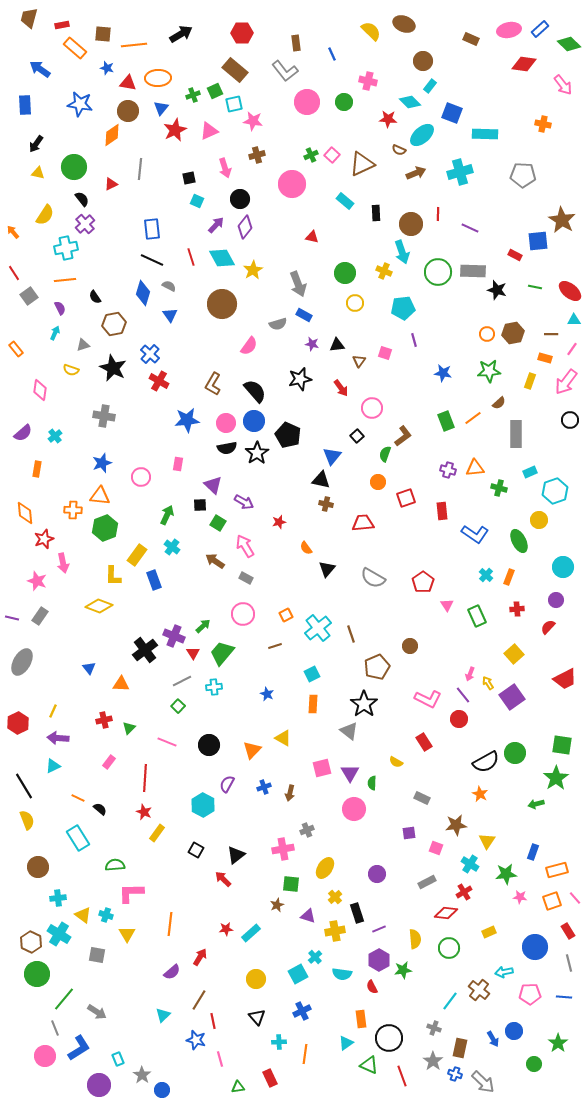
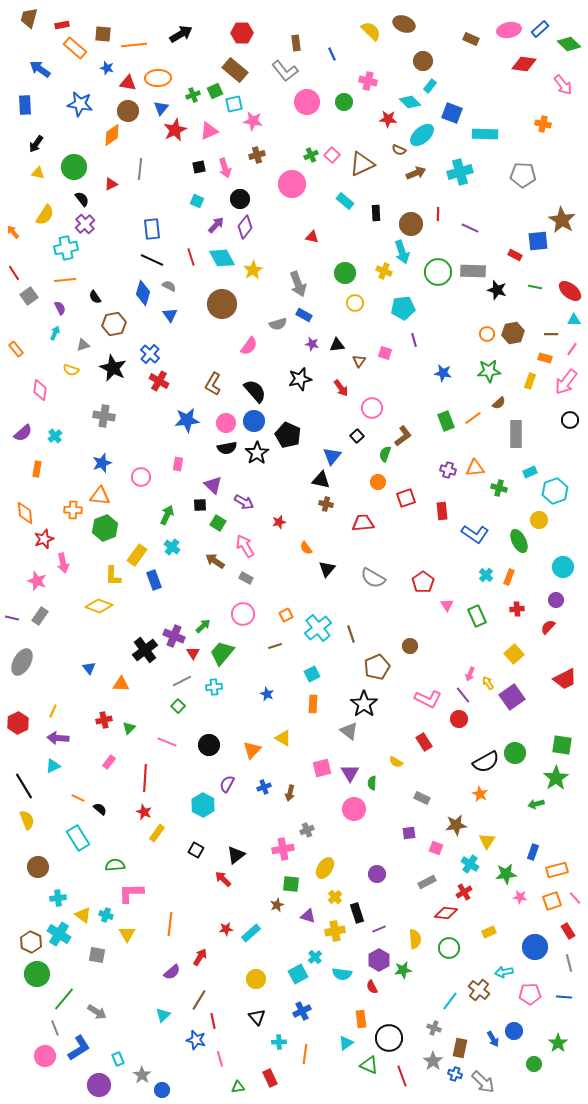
black square at (189, 178): moved 10 px right, 11 px up
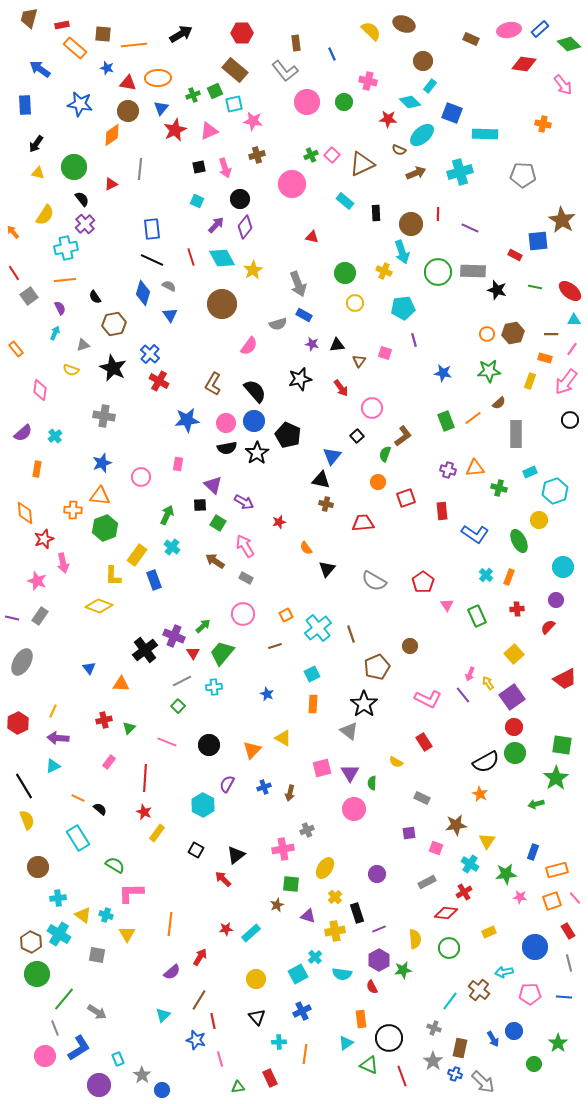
gray semicircle at (373, 578): moved 1 px right, 3 px down
red circle at (459, 719): moved 55 px right, 8 px down
green semicircle at (115, 865): rotated 36 degrees clockwise
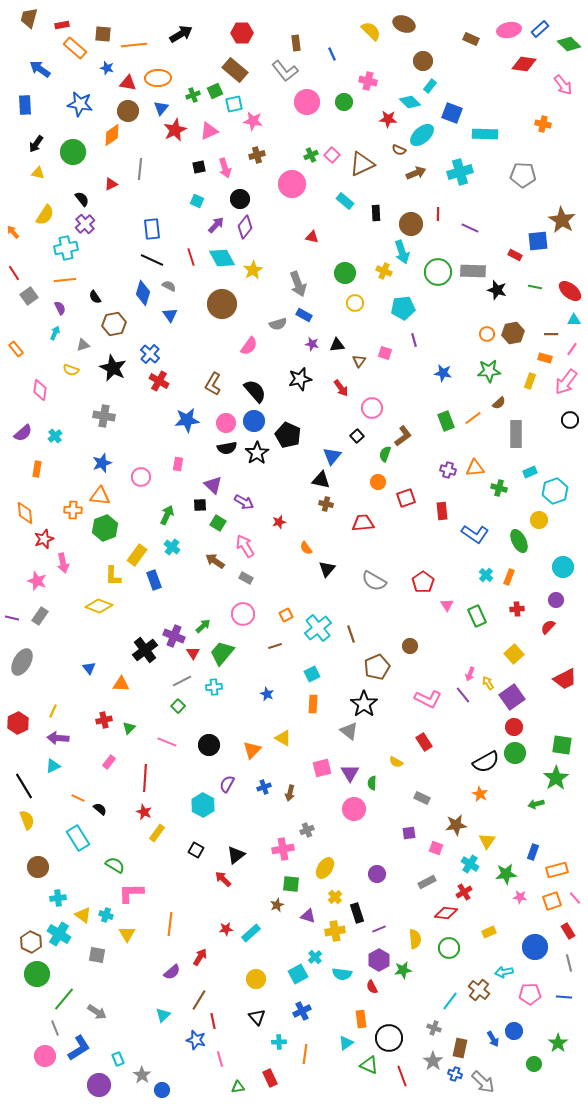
green circle at (74, 167): moved 1 px left, 15 px up
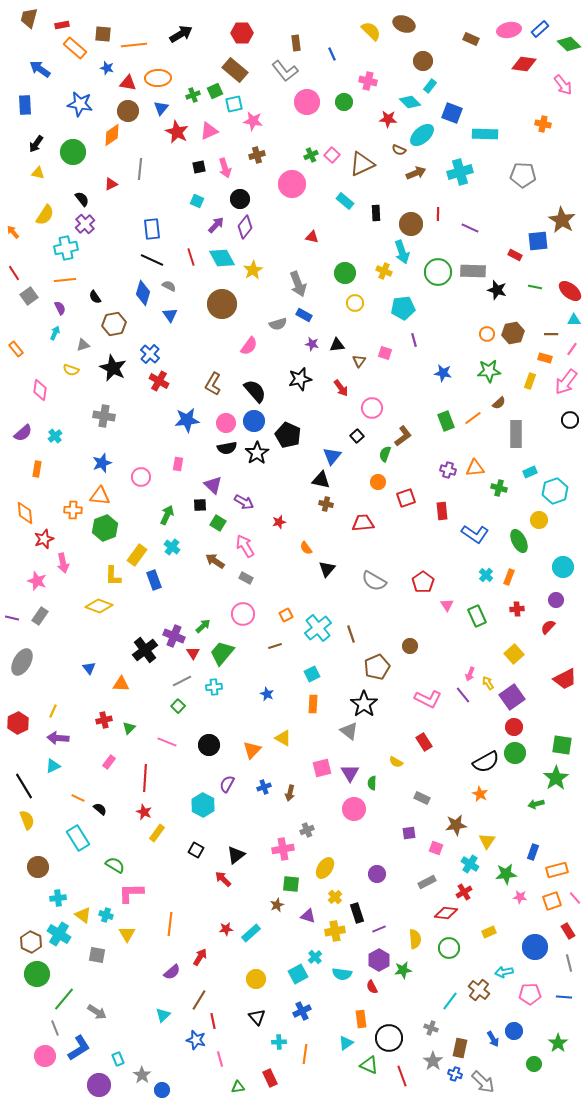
red star at (175, 130): moved 2 px right, 2 px down; rotated 20 degrees counterclockwise
gray cross at (434, 1028): moved 3 px left
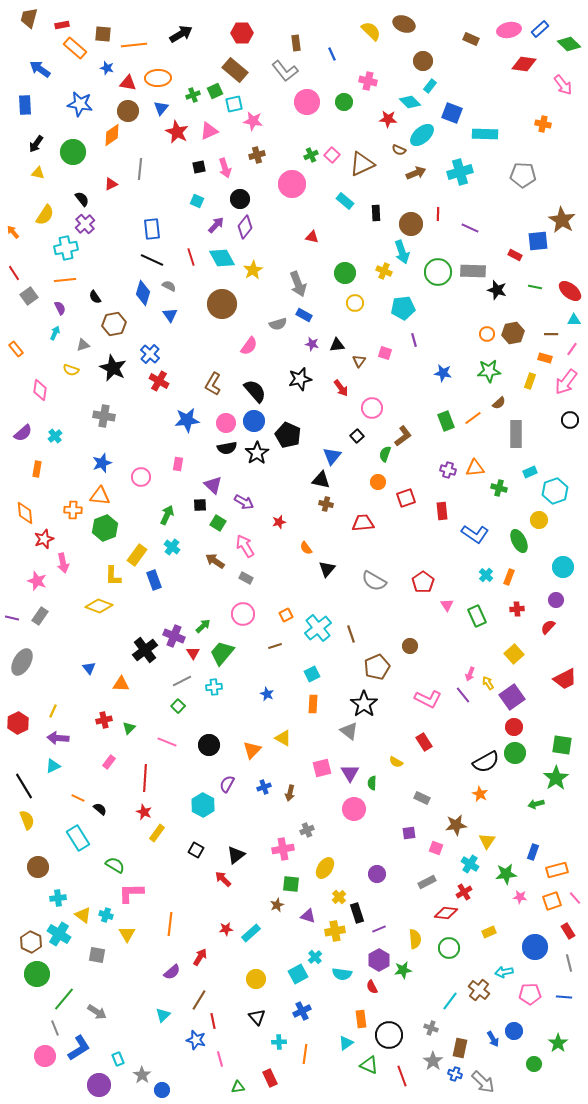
yellow cross at (335, 897): moved 4 px right
black circle at (389, 1038): moved 3 px up
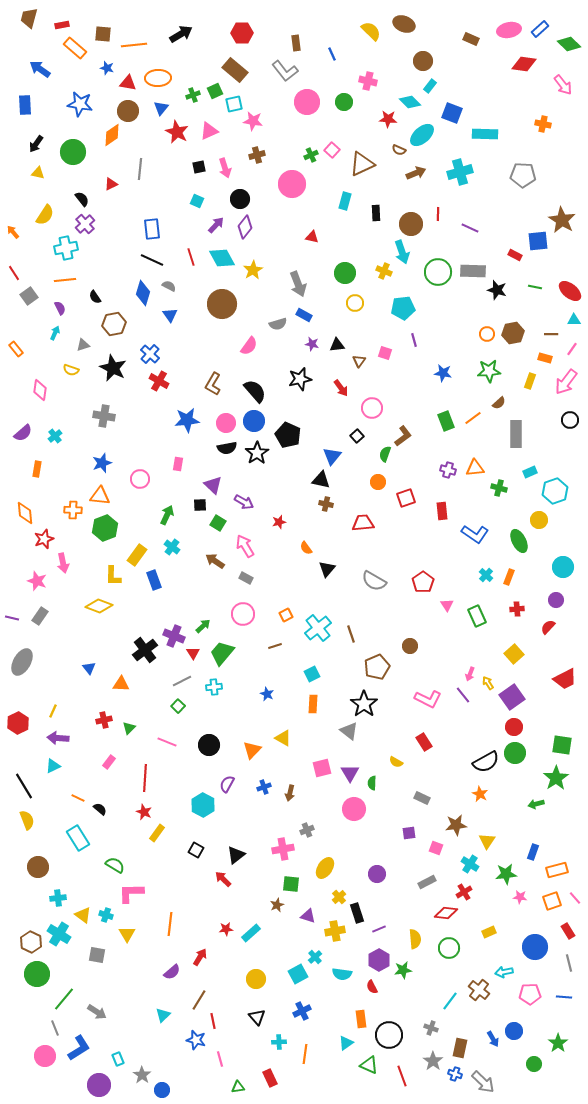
pink square at (332, 155): moved 5 px up
cyan rectangle at (345, 201): rotated 66 degrees clockwise
pink circle at (141, 477): moved 1 px left, 2 px down
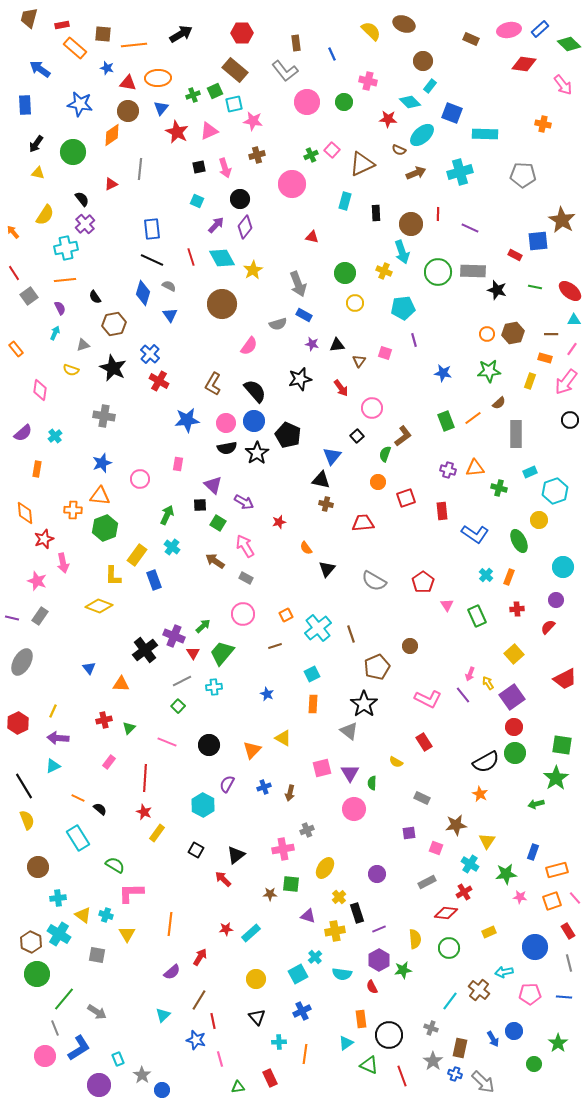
brown star at (277, 905): moved 7 px left, 11 px up; rotated 24 degrees clockwise
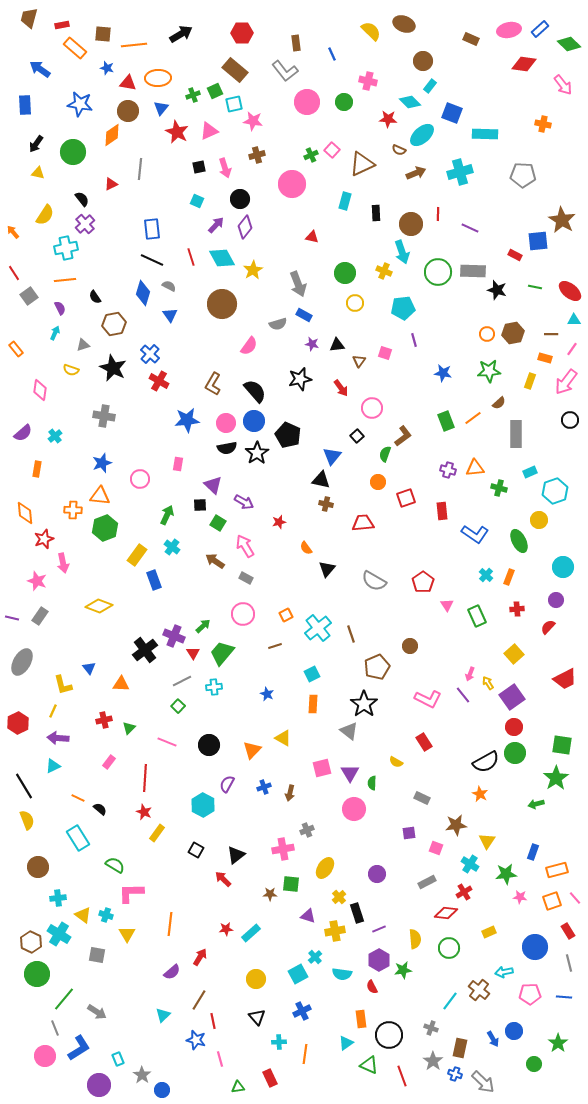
yellow L-shape at (113, 576): moved 50 px left, 109 px down; rotated 15 degrees counterclockwise
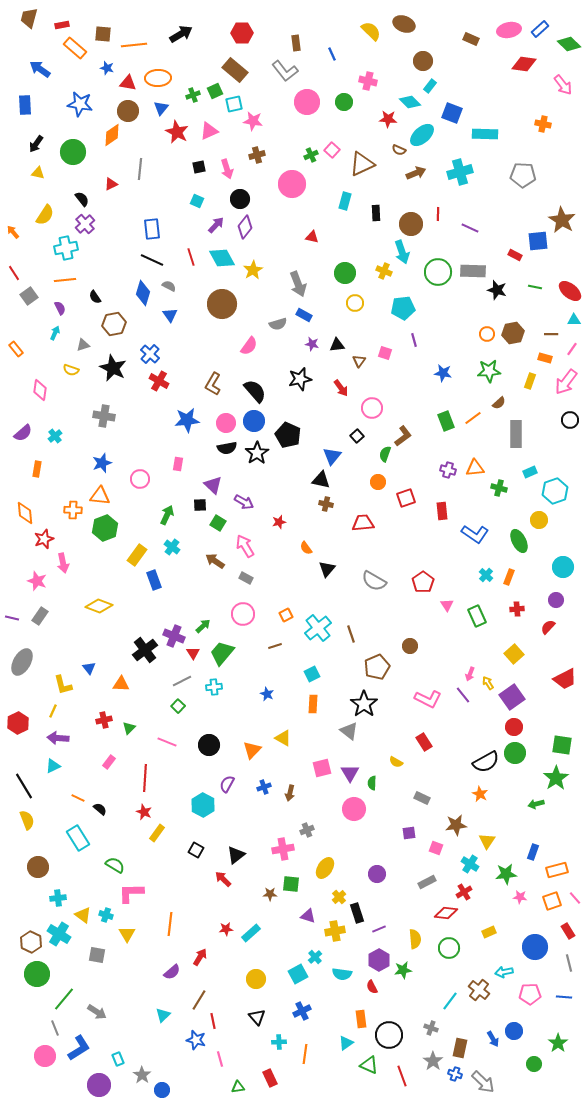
pink arrow at (225, 168): moved 2 px right, 1 px down
